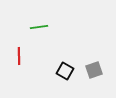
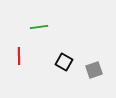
black square: moved 1 px left, 9 px up
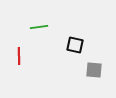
black square: moved 11 px right, 17 px up; rotated 18 degrees counterclockwise
gray square: rotated 24 degrees clockwise
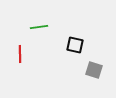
red line: moved 1 px right, 2 px up
gray square: rotated 12 degrees clockwise
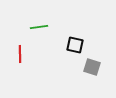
gray square: moved 2 px left, 3 px up
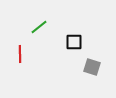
green line: rotated 30 degrees counterclockwise
black square: moved 1 px left, 3 px up; rotated 12 degrees counterclockwise
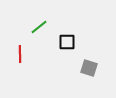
black square: moved 7 px left
gray square: moved 3 px left, 1 px down
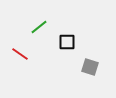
red line: rotated 54 degrees counterclockwise
gray square: moved 1 px right, 1 px up
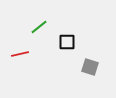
red line: rotated 48 degrees counterclockwise
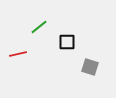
red line: moved 2 px left
